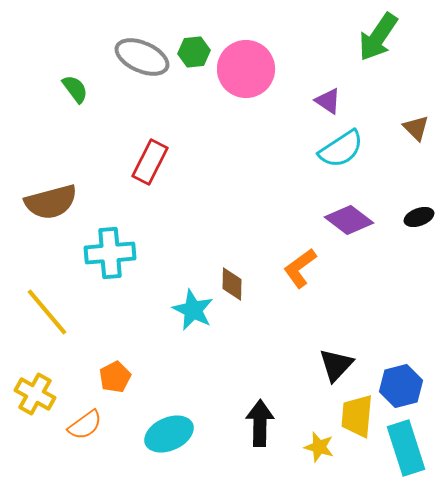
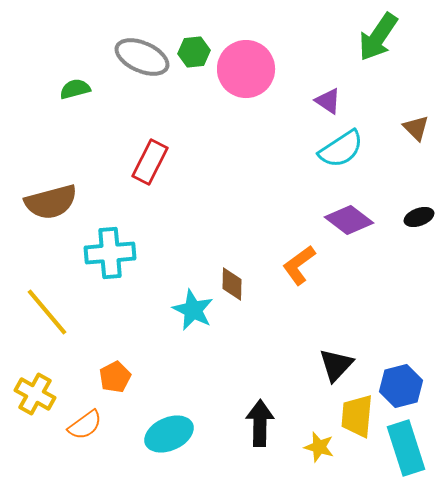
green semicircle: rotated 68 degrees counterclockwise
orange L-shape: moved 1 px left, 3 px up
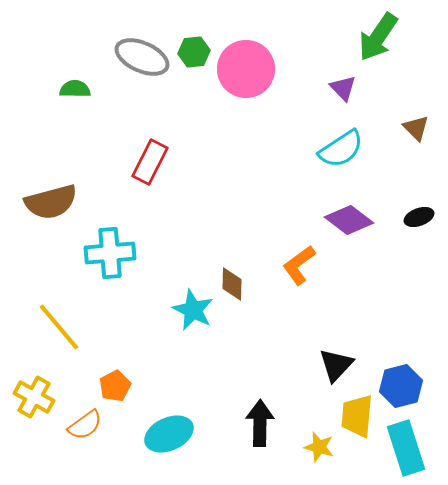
green semicircle: rotated 16 degrees clockwise
purple triangle: moved 15 px right, 13 px up; rotated 12 degrees clockwise
yellow line: moved 12 px right, 15 px down
orange pentagon: moved 9 px down
yellow cross: moved 1 px left, 3 px down
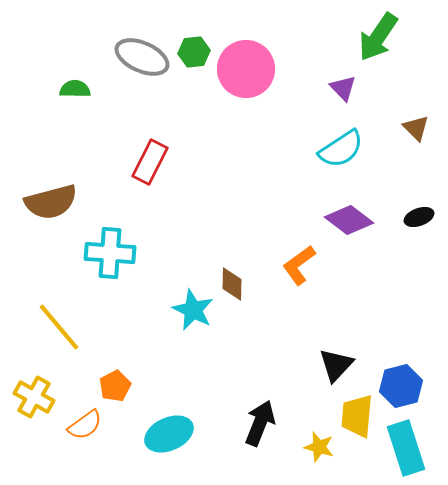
cyan cross: rotated 9 degrees clockwise
black arrow: rotated 21 degrees clockwise
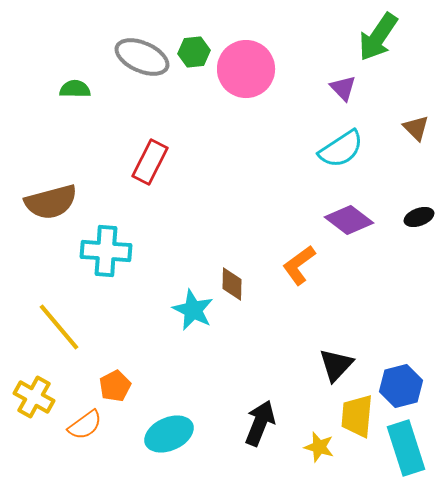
cyan cross: moved 4 px left, 2 px up
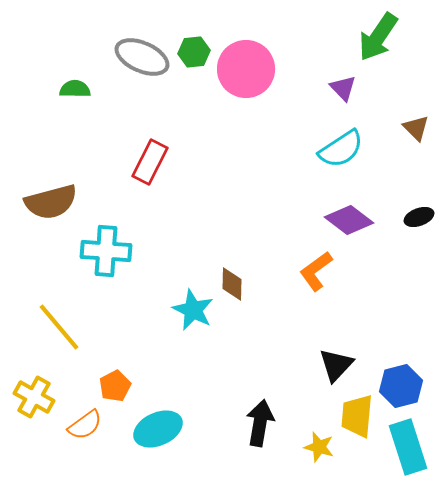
orange L-shape: moved 17 px right, 6 px down
black arrow: rotated 12 degrees counterclockwise
cyan ellipse: moved 11 px left, 5 px up
cyan rectangle: moved 2 px right, 1 px up
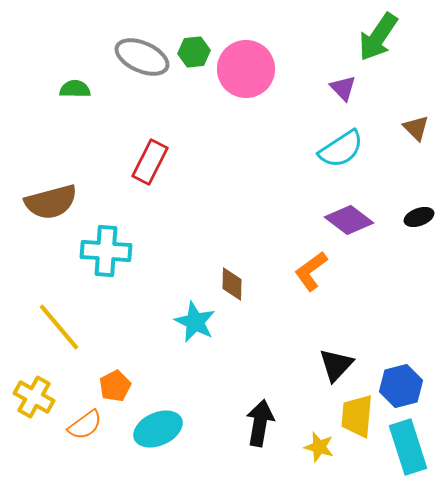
orange L-shape: moved 5 px left
cyan star: moved 2 px right, 12 px down
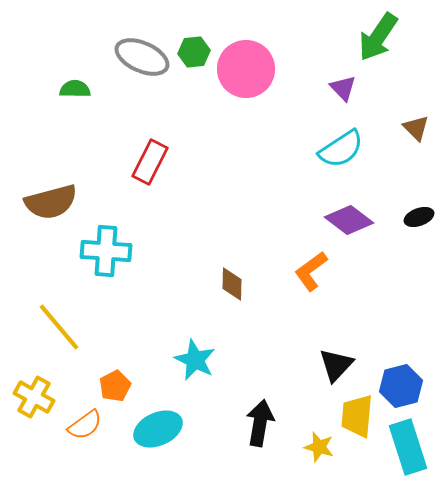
cyan star: moved 38 px down
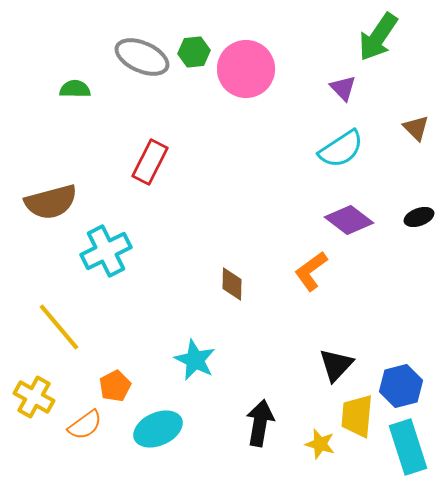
cyan cross: rotated 30 degrees counterclockwise
yellow star: moved 1 px right, 3 px up
